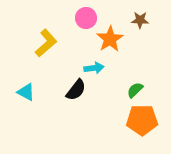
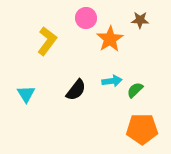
yellow L-shape: moved 1 px right, 2 px up; rotated 12 degrees counterclockwise
cyan arrow: moved 18 px right, 13 px down
cyan triangle: moved 2 px down; rotated 30 degrees clockwise
orange pentagon: moved 9 px down
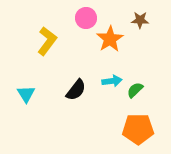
orange pentagon: moved 4 px left
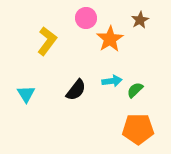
brown star: rotated 30 degrees counterclockwise
